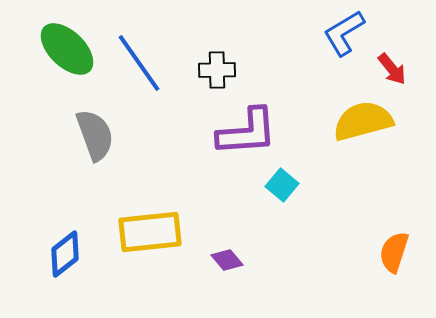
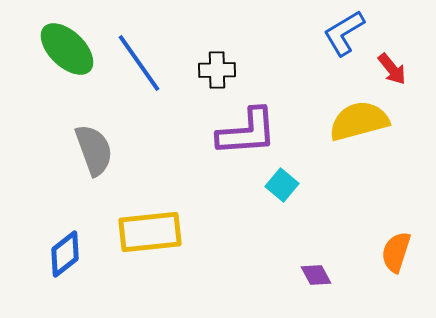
yellow semicircle: moved 4 px left
gray semicircle: moved 1 px left, 15 px down
orange semicircle: moved 2 px right
purple diamond: moved 89 px right, 15 px down; rotated 12 degrees clockwise
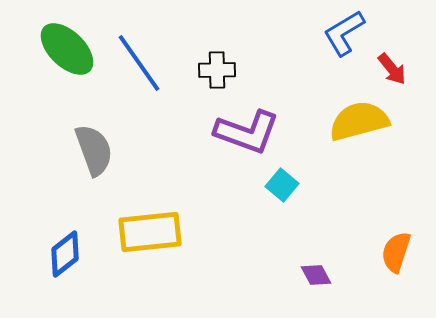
purple L-shape: rotated 24 degrees clockwise
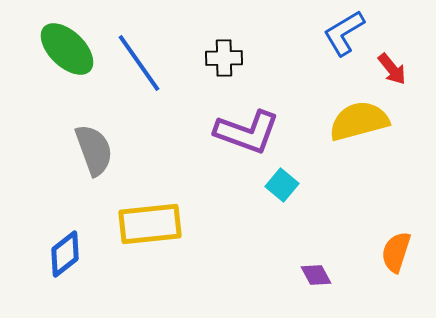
black cross: moved 7 px right, 12 px up
yellow rectangle: moved 8 px up
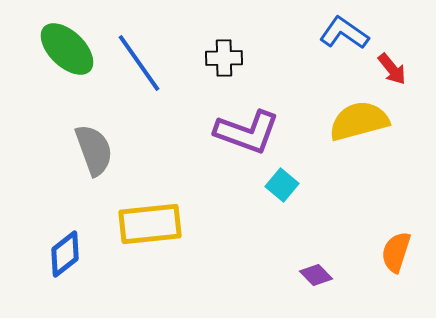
blue L-shape: rotated 66 degrees clockwise
purple diamond: rotated 16 degrees counterclockwise
